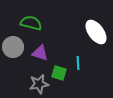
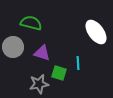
purple triangle: moved 2 px right
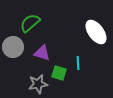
green semicircle: moved 1 px left; rotated 55 degrees counterclockwise
gray star: moved 1 px left
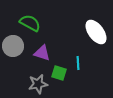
green semicircle: rotated 70 degrees clockwise
gray circle: moved 1 px up
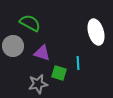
white ellipse: rotated 20 degrees clockwise
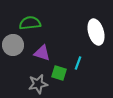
green semicircle: rotated 35 degrees counterclockwise
gray circle: moved 1 px up
cyan line: rotated 24 degrees clockwise
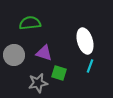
white ellipse: moved 11 px left, 9 px down
gray circle: moved 1 px right, 10 px down
purple triangle: moved 2 px right
cyan line: moved 12 px right, 3 px down
gray star: moved 1 px up
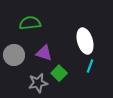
green square: rotated 28 degrees clockwise
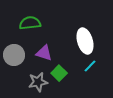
cyan line: rotated 24 degrees clockwise
gray star: moved 1 px up
